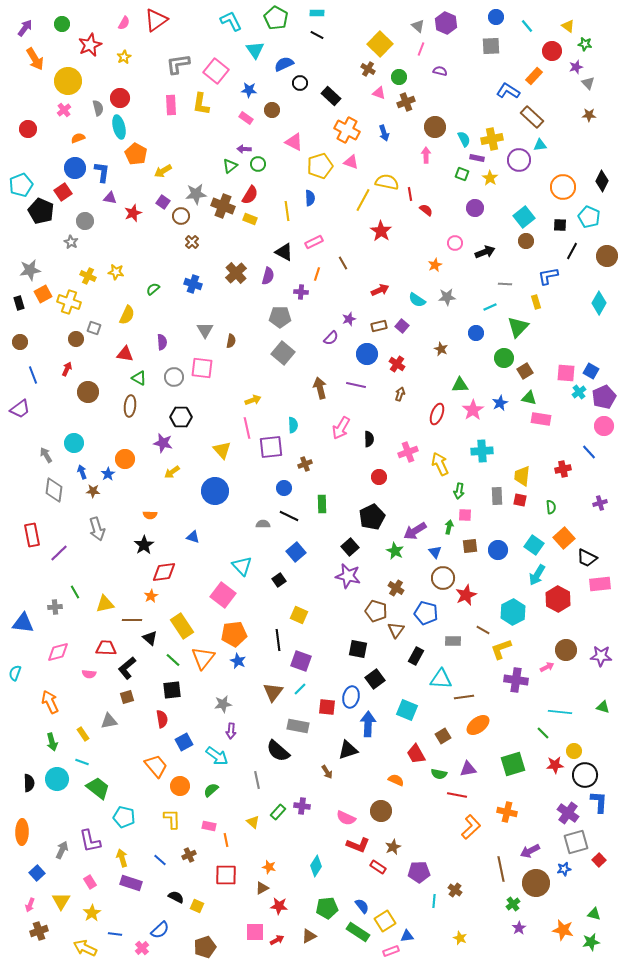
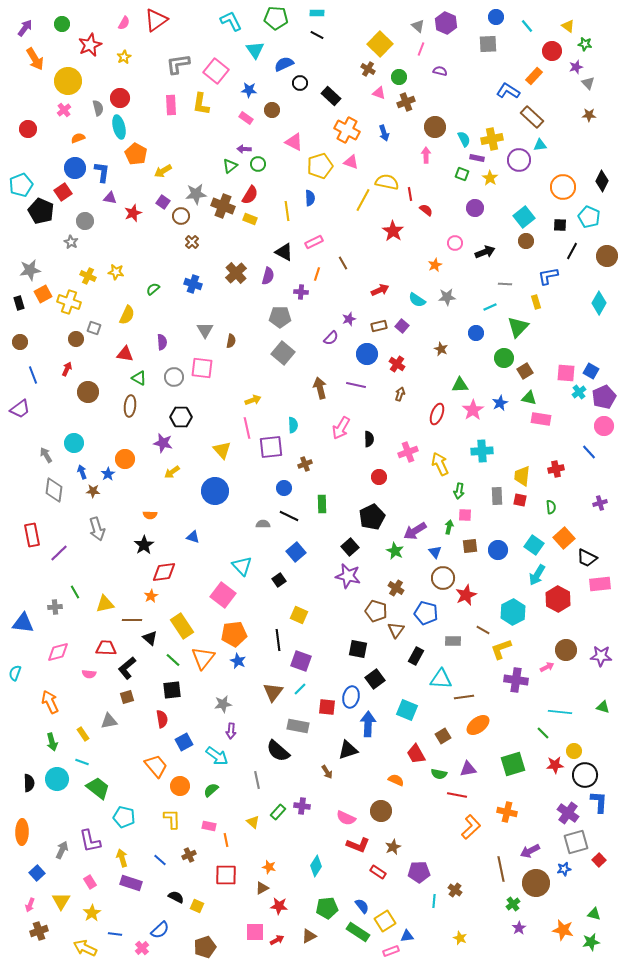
green pentagon at (276, 18): rotated 25 degrees counterclockwise
gray square at (491, 46): moved 3 px left, 2 px up
red star at (381, 231): moved 12 px right
red cross at (563, 469): moved 7 px left
red rectangle at (378, 867): moved 5 px down
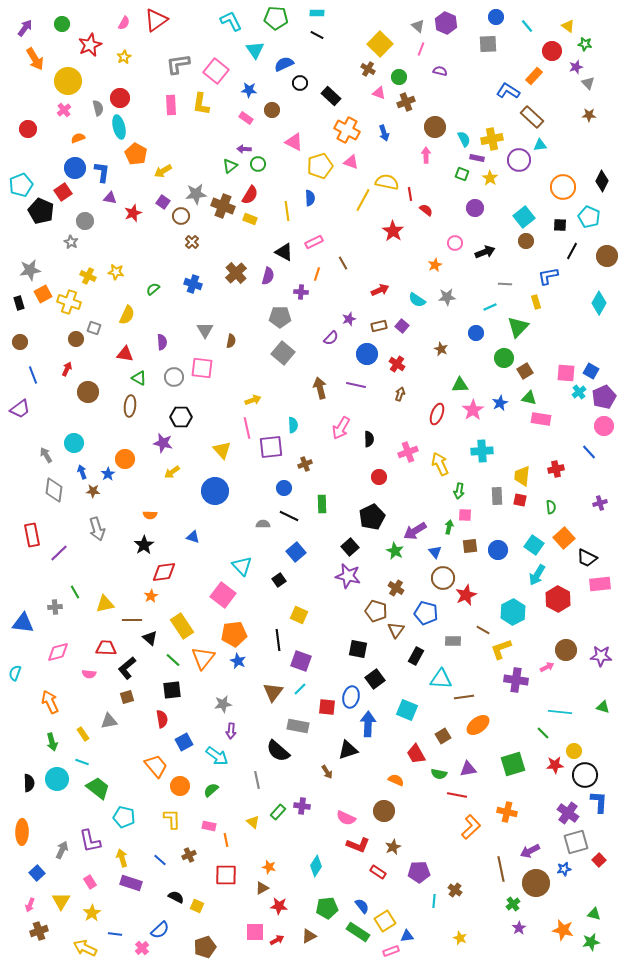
brown circle at (381, 811): moved 3 px right
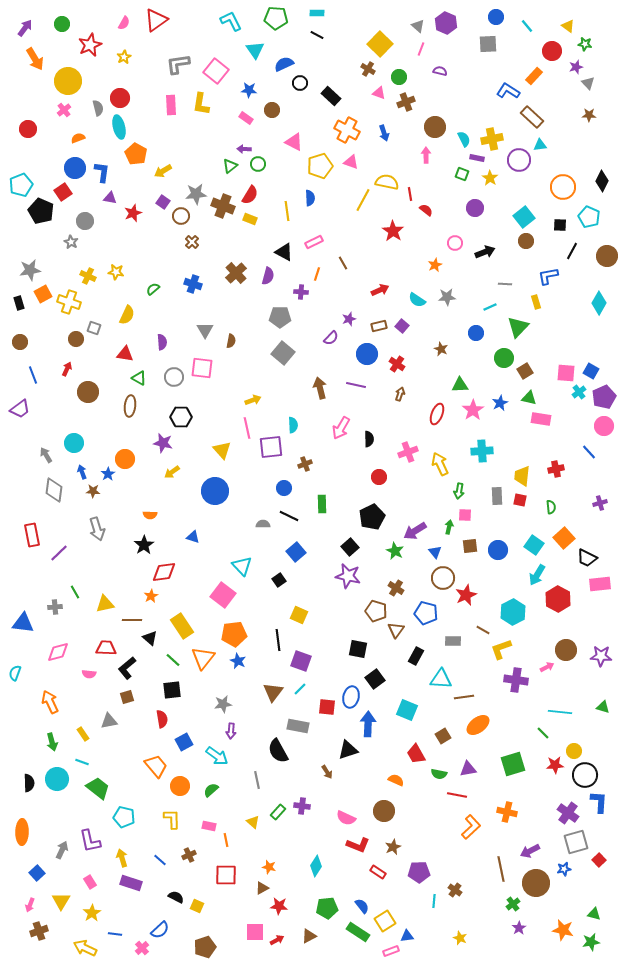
black semicircle at (278, 751): rotated 20 degrees clockwise
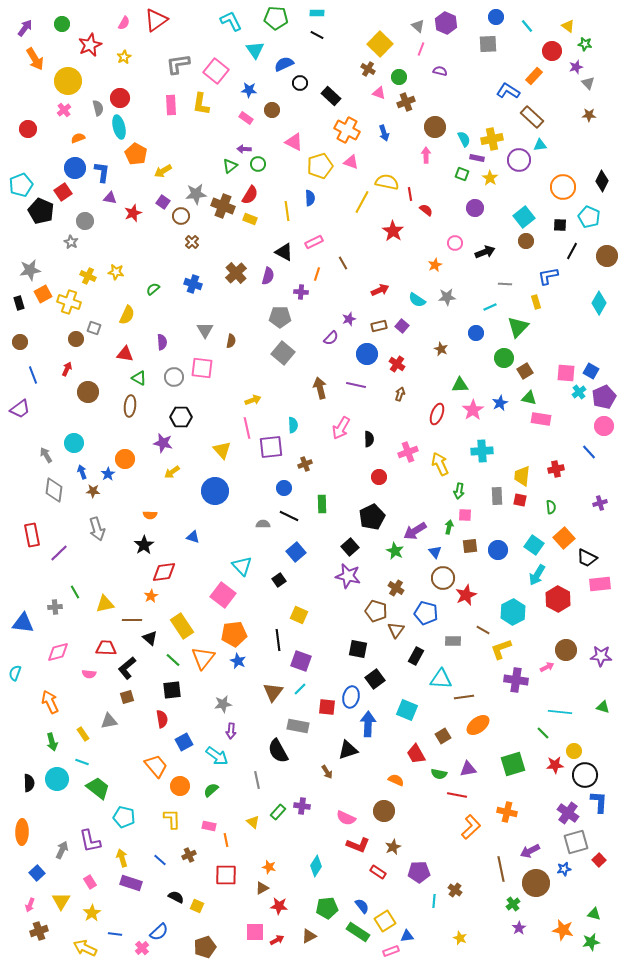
yellow line at (363, 200): moved 1 px left, 2 px down
blue semicircle at (160, 930): moved 1 px left, 2 px down
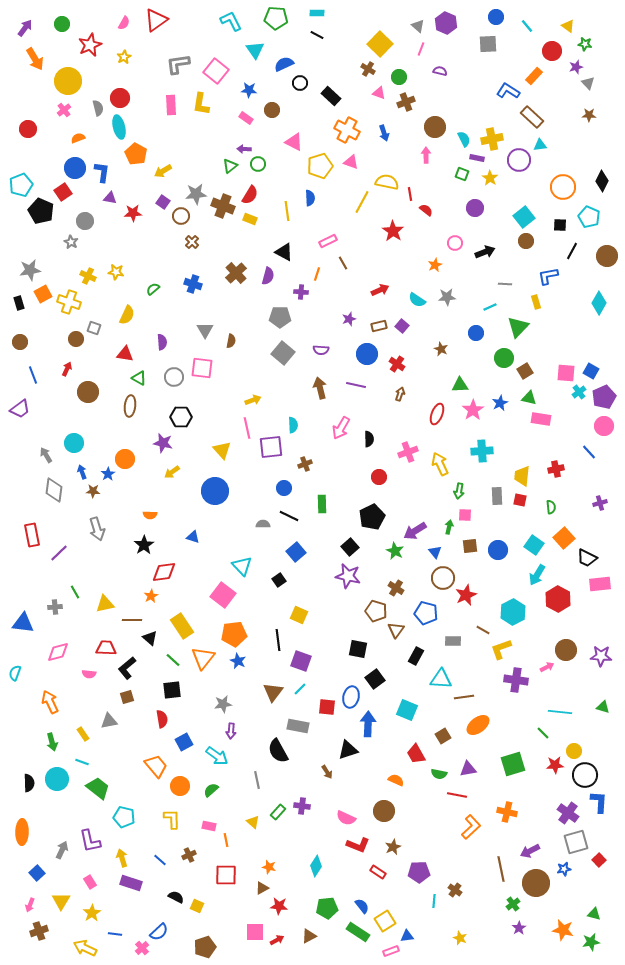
red star at (133, 213): rotated 18 degrees clockwise
pink rectangle at (314, 242): moved 14 px right, 1 px up
purple semicircle at (331, 338): moved 10 px left, 12 px down; rotated 49 degrees clockwise
